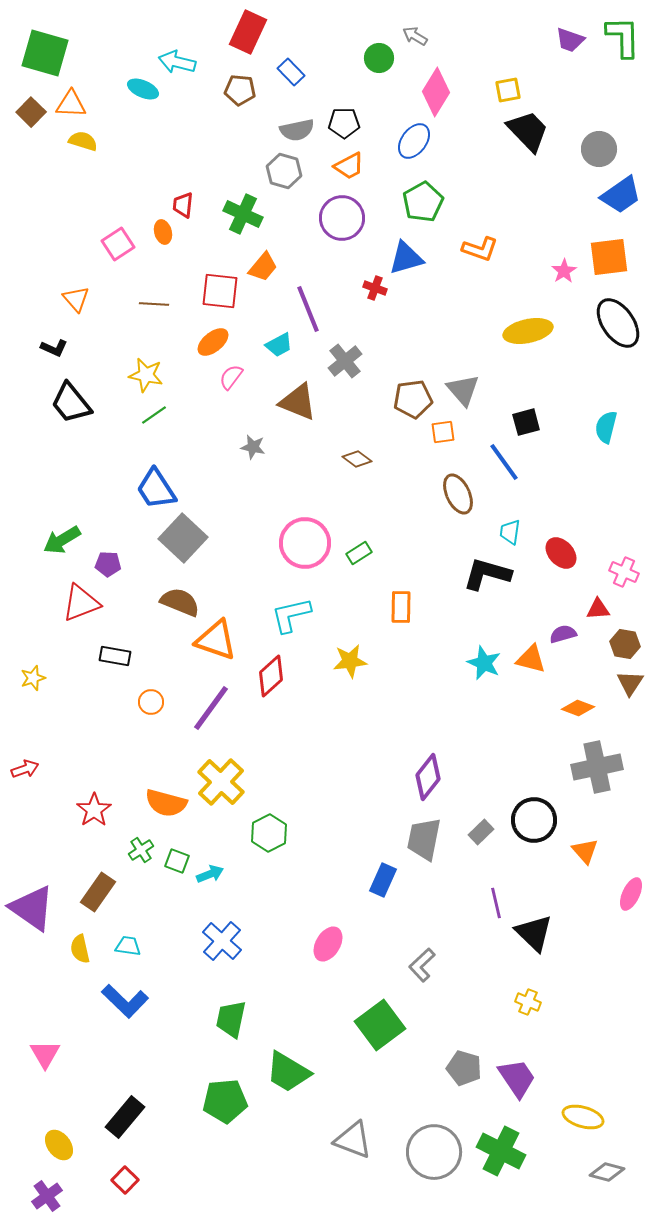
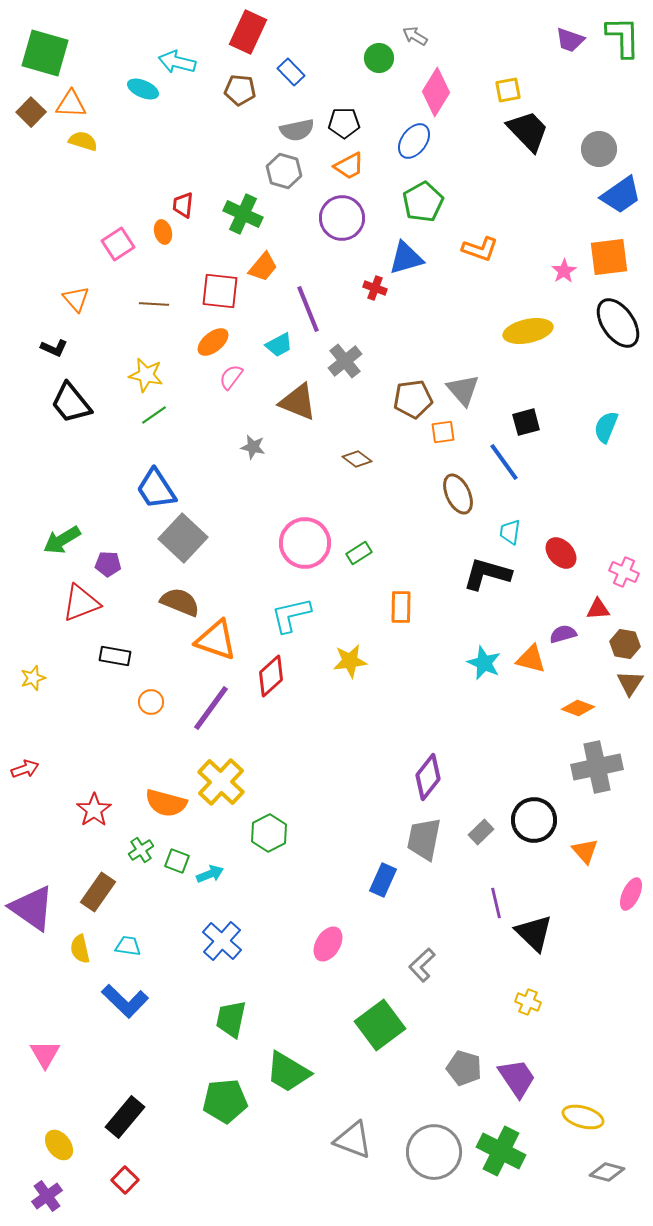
cyan semicircle at (606, 427): rotated 8 degrees clockwise
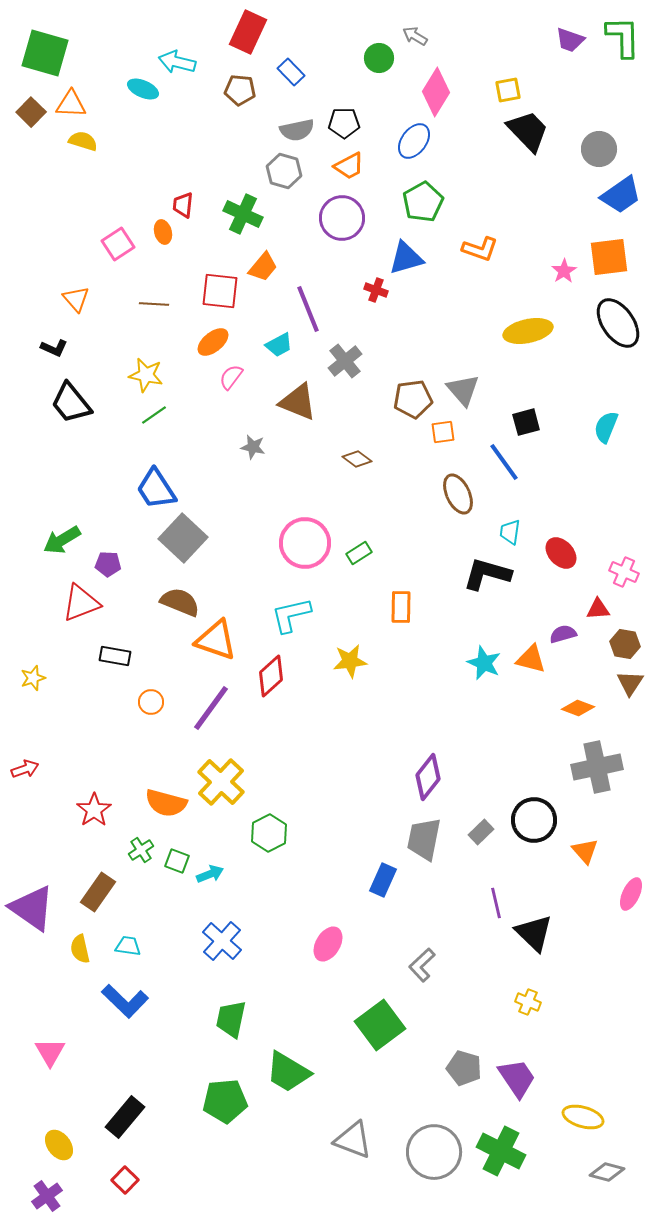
red cross at (375, 288): moved 1 px right, 2 px down
pink triangle at (45, 1054): moved 5 px right, 2 px up
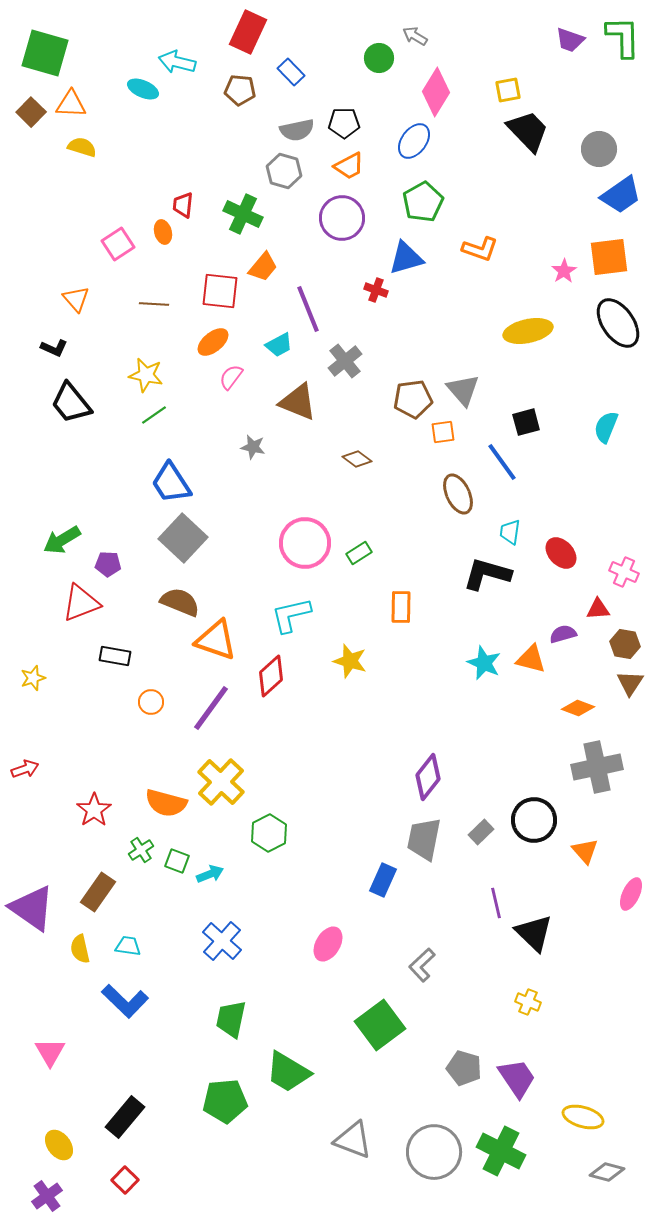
yellow semicircle at (83, 141): moved 1 px left, 6 px down
blue line at (504, 462): moved 2 px left
blue trapezoid at (156, 489): moved 15 px right, 6 px up
yellow star at (350, 661): rotated 24 degrees clockwise
